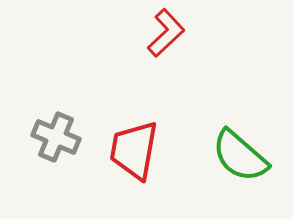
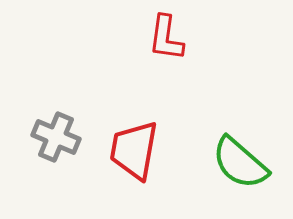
red L-shape: moved 5 px down; rotated 141 degrees clockwise
green semicircle: moved 7 px down
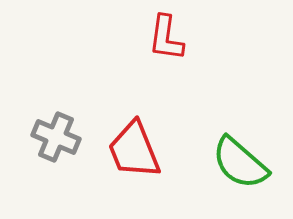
red trapezoid: rotated 32 degrees counterclockwise
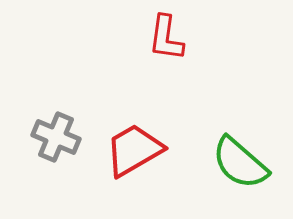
red trapezoid: rotated 82 degrees clockwise
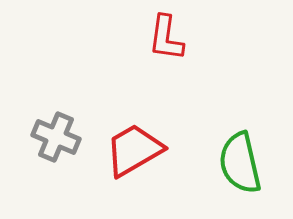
green semicircle: rotated 36 degrees clockwise
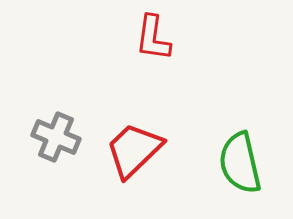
red L-shape: moved 13 px left
red trapezoid: rotated 14 degrees counterclockwise
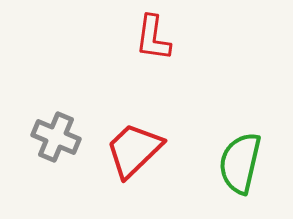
green semicircle: rotated 26 degrees clockwise
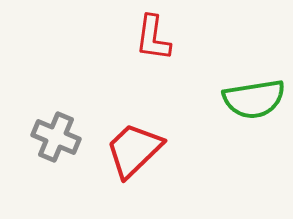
green semicircle: moved 14 px right, 64 px up; rotated 112 degrees counterclockwise
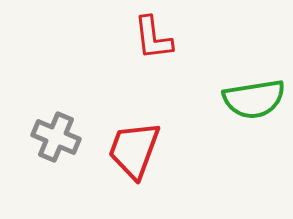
red L-shape: rotated 15 degrees counterclockwise
red trapezoid: rotated 26 degrees counterclockwise
